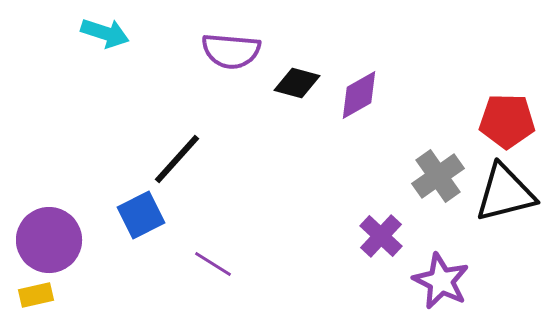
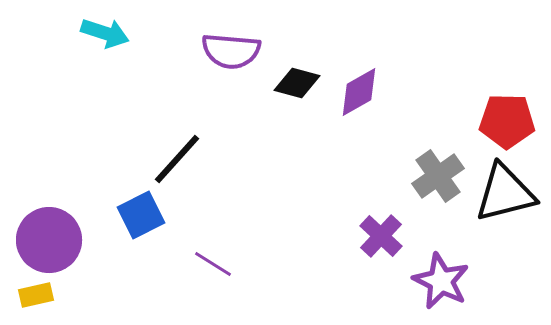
purple diamond: moved 3 px up
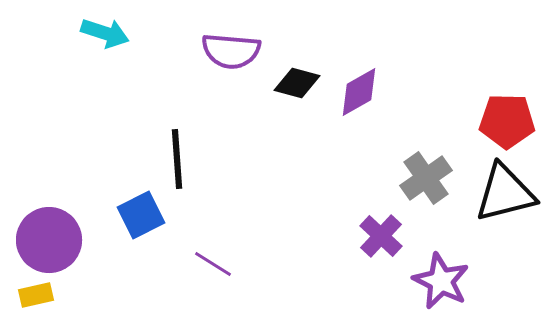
black line: rotated 46 degrees counterclockwise
gray cross: moved 12 px left, 2 px down
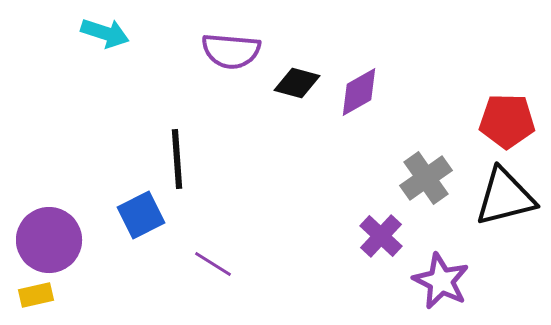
black triangle: moved 4 px down
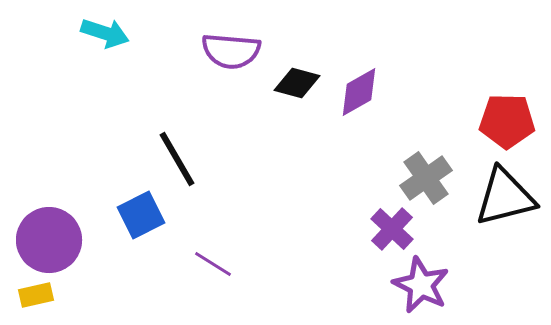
black line: rotated 26 degrees counterclockwise
purple cross: moved 11 px right, 7 px up
purple star: moved 20 px left, 4 px down
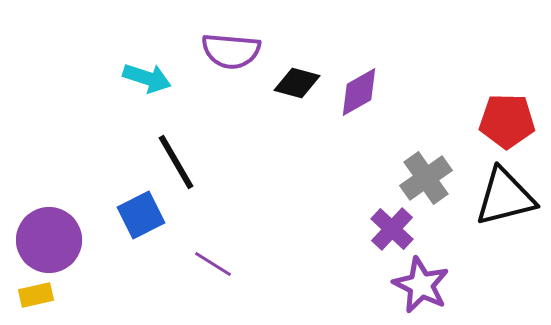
cyan arrow: moved 42 px right, 45 px down
black line: moved 1 px left, 3 px down
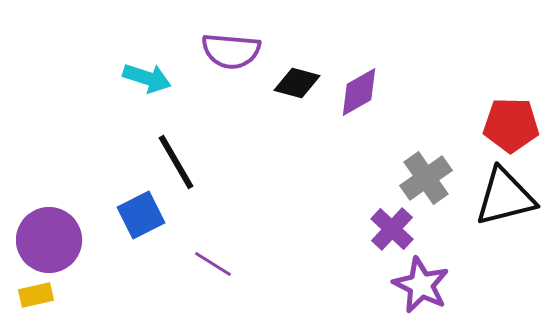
red pentagon: moved 4 px right, 4 px down
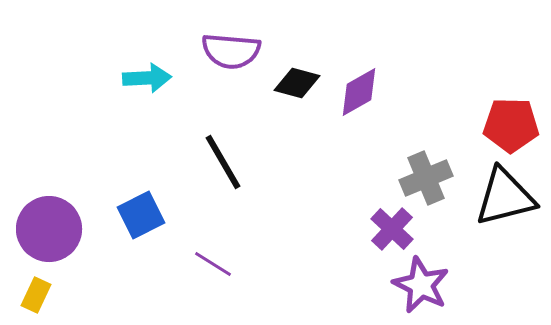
cyan arrow: rotated 21 degrees counterclockwise
black line: moved 47 px right
gray cross: rotated 12 degrees clockwise
purple circle: moved 11 px up
yellow rectangle: rotated 52 degrees counterclockwise
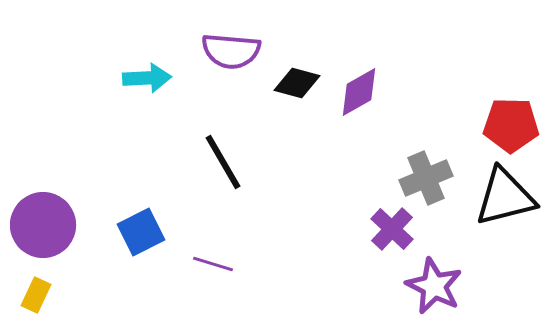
blue square: moved 17 px down
purple circle: moved 6 px left, 4 px up
purple line: rotated 15 degrees counterclockwise
purple star: moved 13 px right, 1 px down
